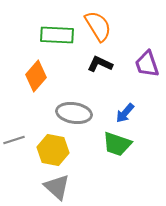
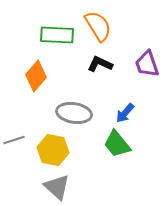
green trapezoid: rotated 32 degrees clockwise
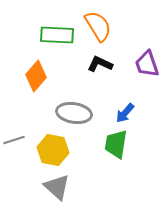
green trapezoid: moved 1 px left; rotated 48 degrees clockwise
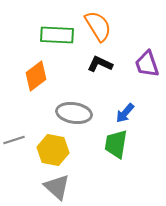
orange diamond: rotated 12 degrees clockwise
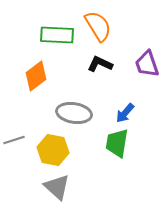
green trapezoid: moved 1 px right, 1 px up
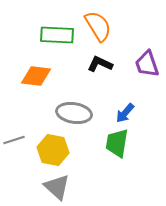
orange diamond: rotated 44 degrees clockwise
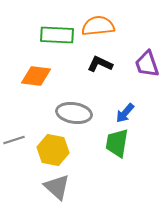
orange semicircle: rotated 64 degrees counterclockwise
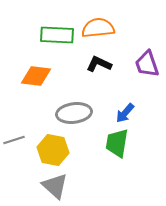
orange semicircle: moved 2 px down
black L-shape: moved 1 px left
gray ellipse: rotated 16 degrees counterclockwise
gray triangle: moved 2 px left, 1 px up
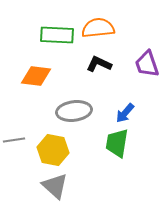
gray ellipse: moved 2 px up
gray line: rotated 10 degrees clockwise
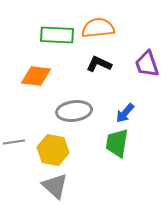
gray line: moved 2 px down
